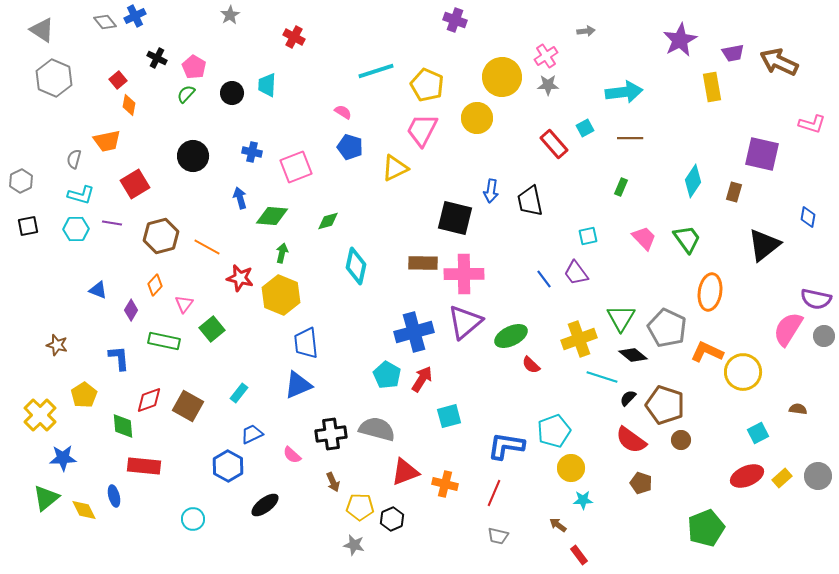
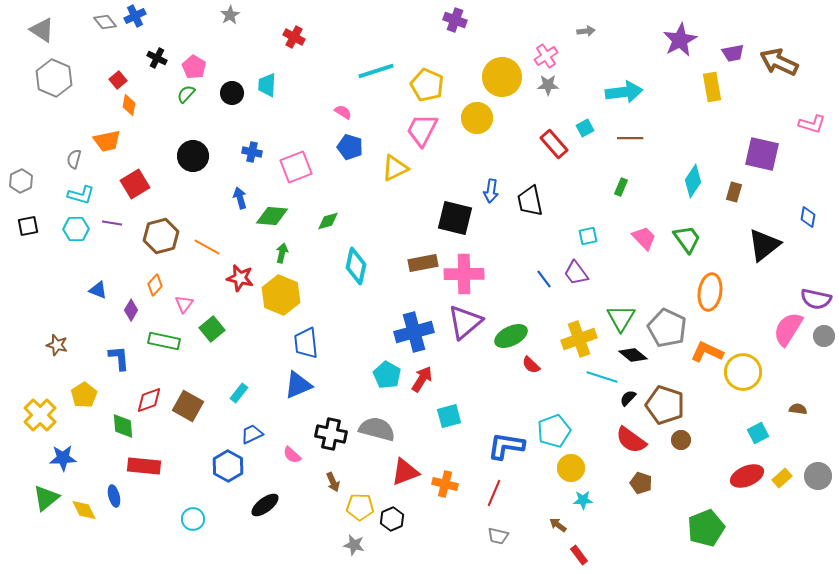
brown rectangle at (423, 263): rotated 12 degrees counterclockwise
black cross at (331, 434): rotated 20 degrees clockwise
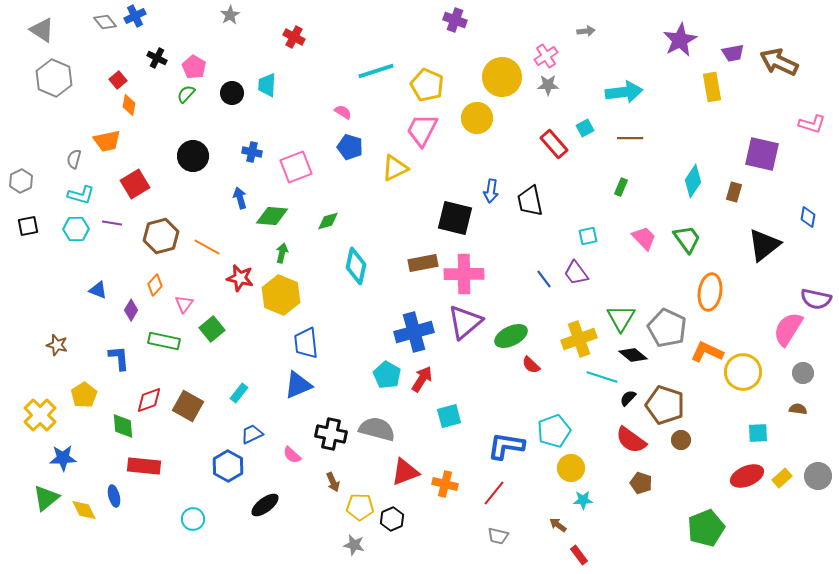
gray circle at (824, 336): moved 21 px left, 37 px down
cyan square at (758, 433): rotated 25 degrees clockwise
red line at (494, 493): rotated 16 degrees clockwise
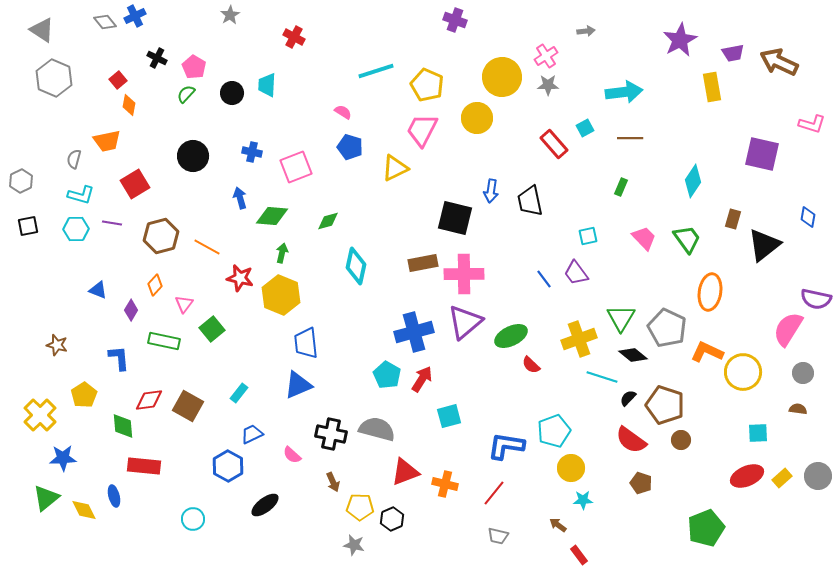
brown rectangle at (734, 192): moved 1 px left, 27 px down
red diamond at (149, 400): rotated 12 degrees clockwise
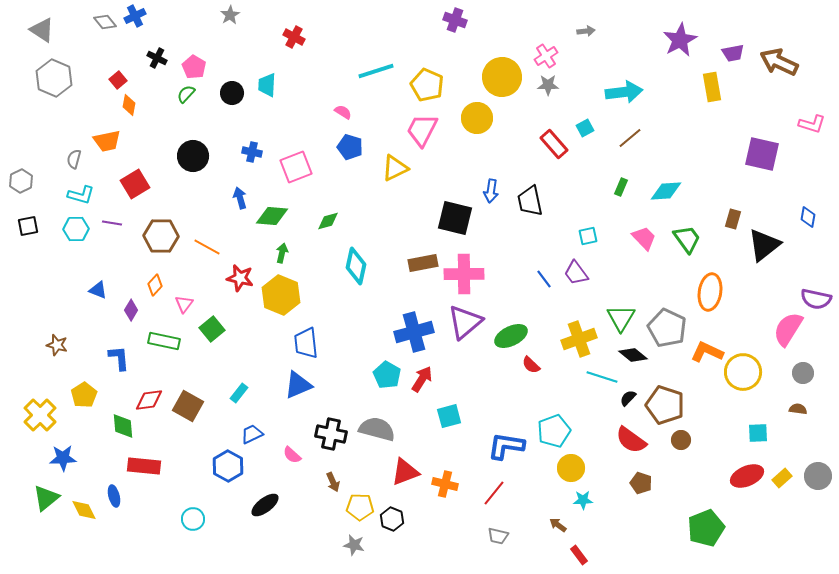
brown line at (630, 138): rotated 40 degrees counterclockwise
cyan diamond at (693, 181): moved 27 px left, 10 px down; rotated 52 degrees clockwise
brown hexagon at (161, 236): rotated 16 degrees clockwise
black hexagon at (392, 519): rotated 15 degrees counterclockwise
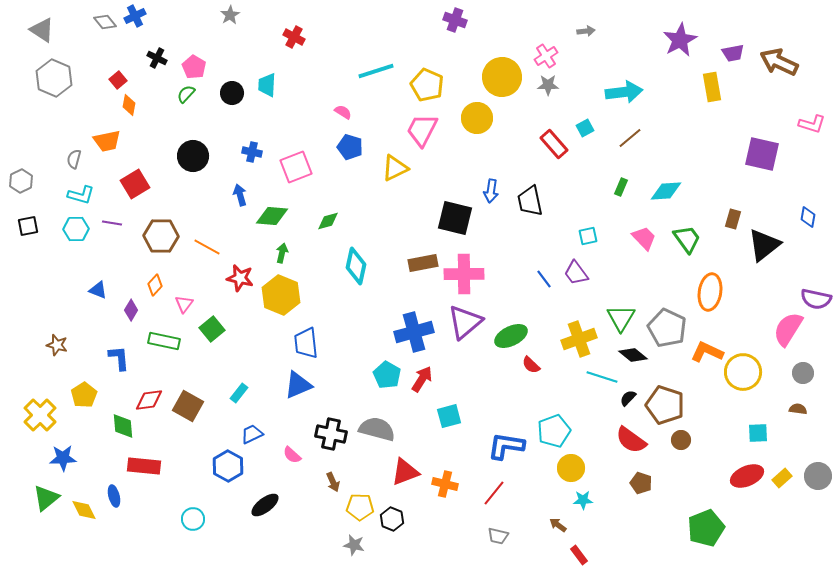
blue arrow at (240, 198): moved 3 px up
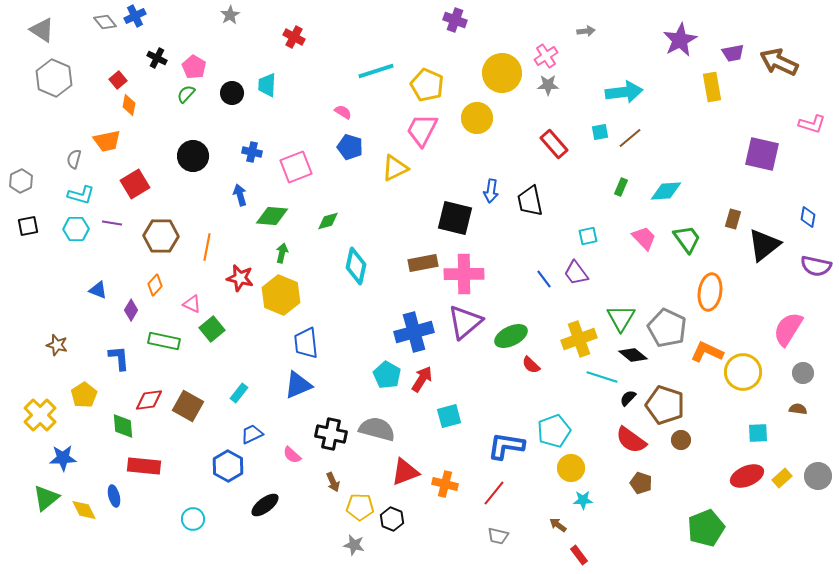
yellow circle at (502, 77): moved 4 px up
cyan square at (585, 128): moved 15 px right, 4 px down; rotated 18 degrees clockwise
orange line at (207, 247): rotated 72 degrees clockwise
purple semicircle at (816, 299): moved 33 px up
pink triangle at (184, 304): moved 8 px right; rotated 42 degrees counterclockwise
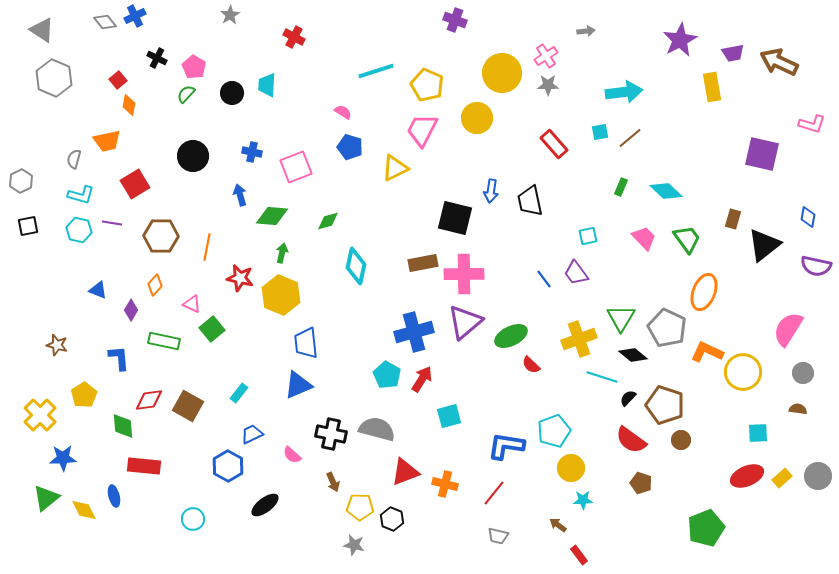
cyan diamond at (666, 191): rotated 48 degrees clockwise
cyan hexagon at (76, 229): moved 3 px right, 1 px down; rotated 15 degrees clockwise
orange ellipse at (710, 292): moved 6 px left; rotated 12 degrees clockwise
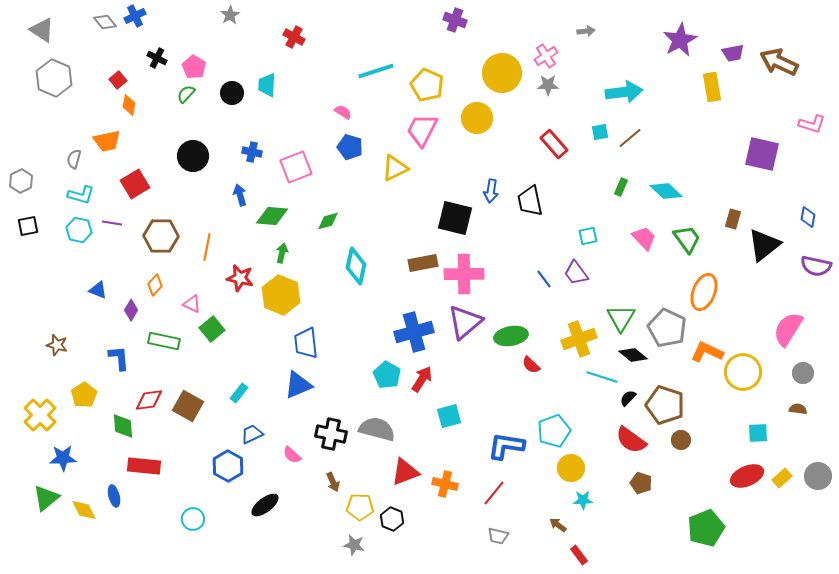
green ellipse at (511, 336): rotated 16 degrees clockwise
